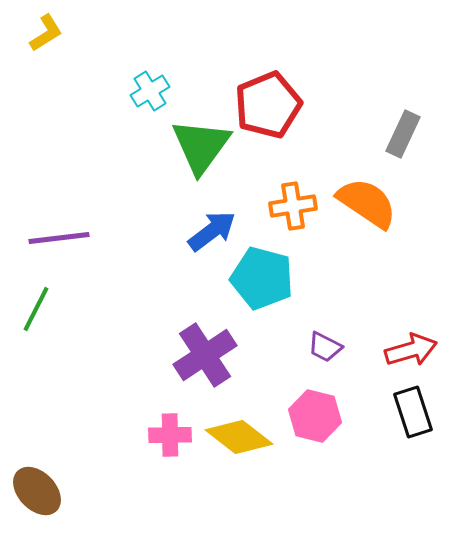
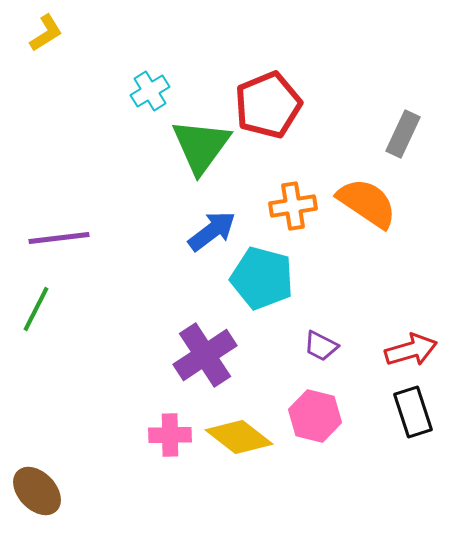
purple trapezoid: moved 4 px left, 1 px up
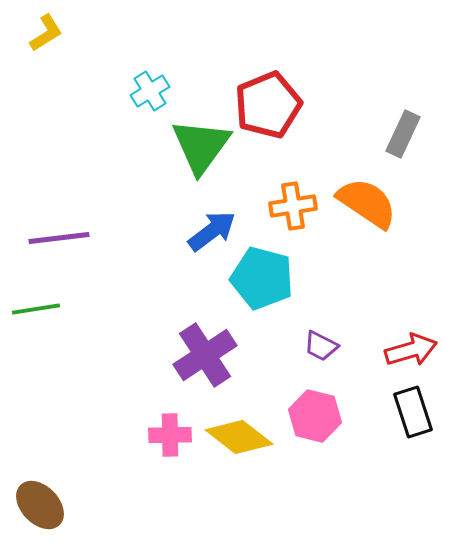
green line: rotated 54 degrees clockwise
brown ellipse: moved 3 px right, 14 px down
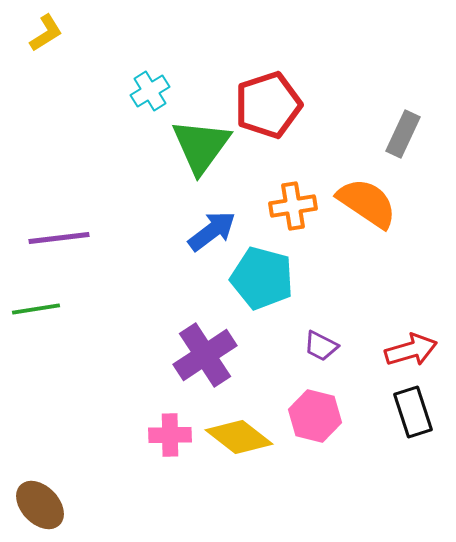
red pentagon: rotated 4 degrees clockwise
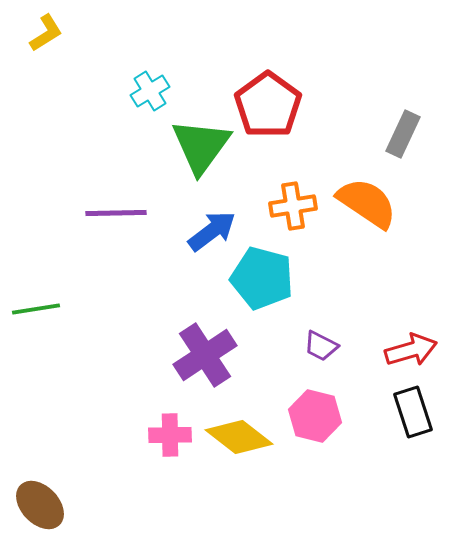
red pentagon: rotated 18 degrees counterclockwise
purple line: moved 57 px right, 25 px up; rotated 6 degrees clockwise
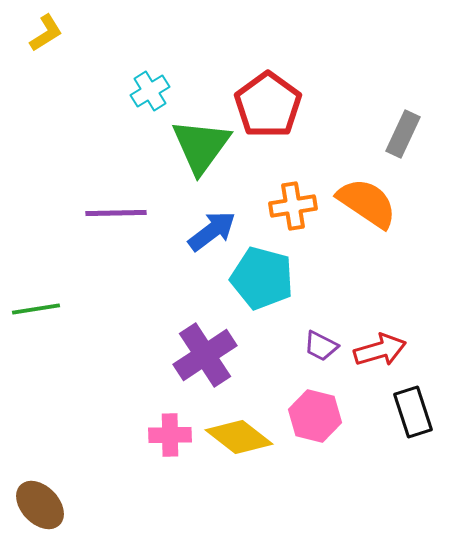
red arrow: moved 31 px left
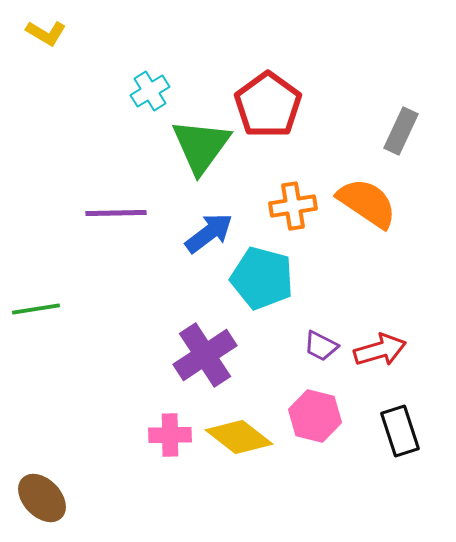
yellow L-shape: rotated 63 degrees clockwise
gray rectangle: moved 2 px left, 3 px up
blue arrow: moved 3 px left, 2 px down
black rectangle: moved 13 px left, 19 px down
brown ellipse: moved 2 px right, 7 px up
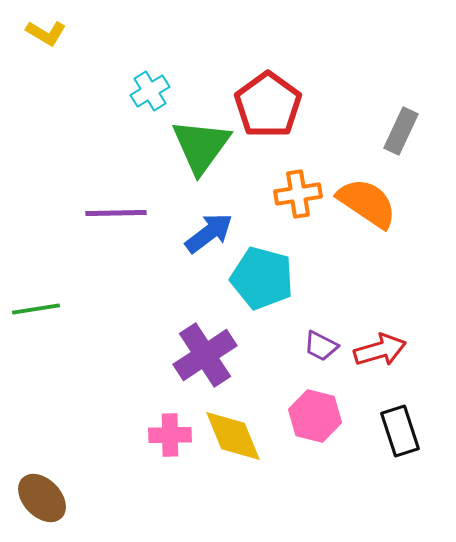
orange cross: moved 5 px right, 12 px up
yellow diamond: moved 6 px left, 1 px up; rotated 30 degrees clockwise
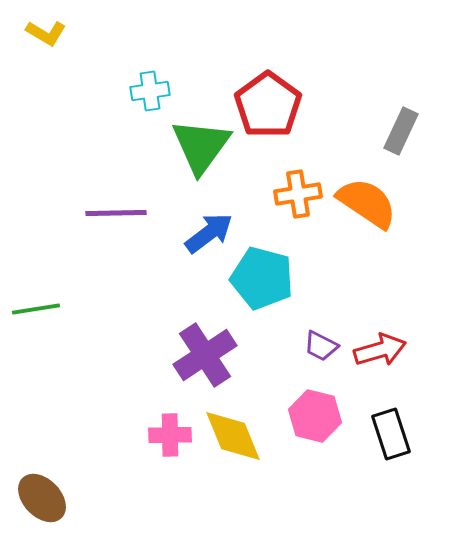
cyan cross: rotated 24 degrees clockwise
black rectangle: moved 9 px left, 3 px down
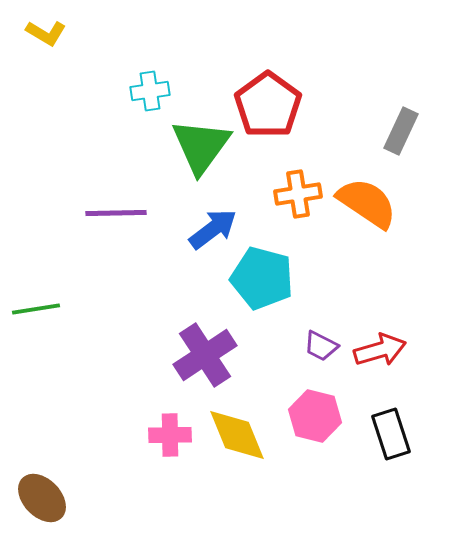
blue arrow: moved 4 px right, 4 px up
yellow diamond: moved 4 px right, 1 px up
